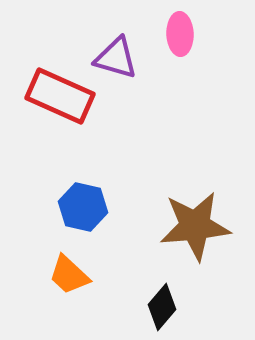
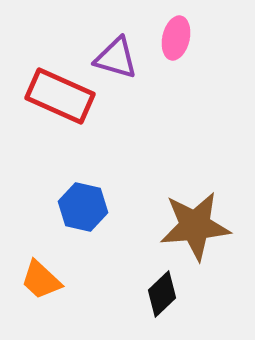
pink ellipse: moved 4 px left, 4 px down; rotated 15 degrees clockwise
orange trapezoid: moved 28 px left, 5 px down
black diamond: moved 13 px up; rotated 6 degrees clockwise
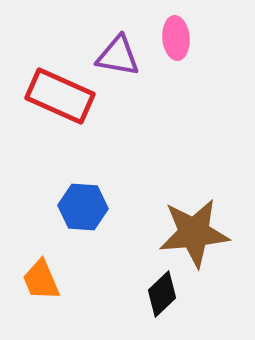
pink ellipse: rotated 18 degrees counterclockwise
purple triangle: moved 2 px right, 2 px up; rotated 6 degrees counterclockwise
blue hexagon: rotated 9 degrees counterclockwise
brown star: moved 1 px left, 7 px down
orange trapezoid: rotated 24 degrees clockwise
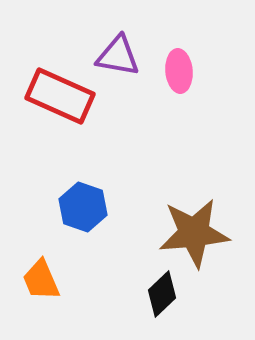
pink ellipse: moved 3 px right, 33 px down
blue hexagon: rotated 15 degrees clockwise
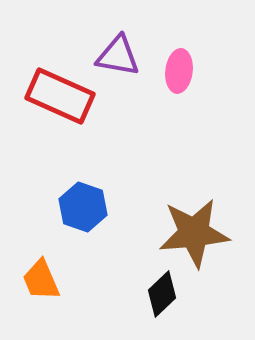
pink ellipse: rotated 12 degrees clockwise
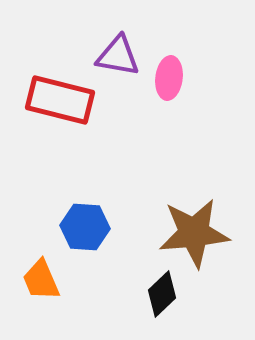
pink ellipse: moved 10 px left, 7 px down
red rectangle: moved 4 px down; rotated 10 degrees counterclockwise
blue hexagon: moved 2 px right, 20 px down; rotated 15 degrees counterclockwise
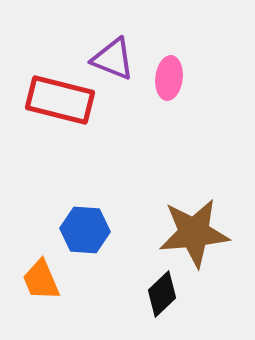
purple triangle: moved 5 px left, 3 px down; rotated 12 degrees clockwise
blue hexagon: moved 3 px down
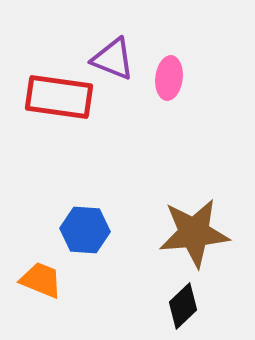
red rectangle: moved 1 px left, 3 px up; rotated 6 degrees counterclockwise
orange trapezoid: rotated 135 degrees clockwise
black diamond: moved 21 px right, 12 px down
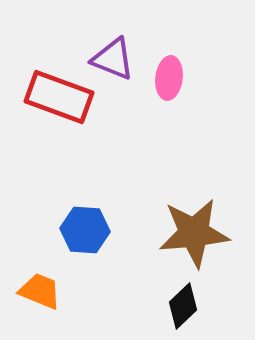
red rectangle: rotated 12 degrees clockwise
orange trapezoid: moved 1 px left, 11 px down
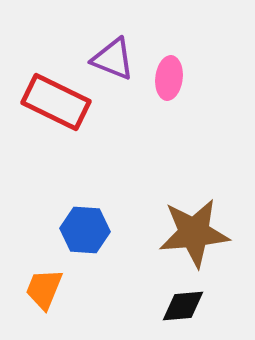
red rectangle: moved 3 px left, 5 px down; rotated 6 degrees clockwise
orange trapezoid: moved 4 px right, 2 px up; rotated 90 degrees counterclockwise
black diamond: rotated 39 degrees clockwise
